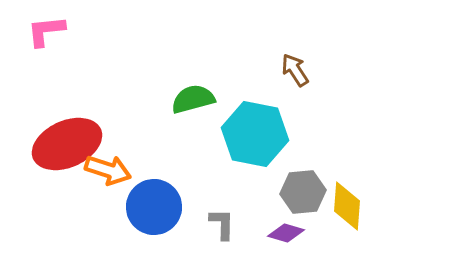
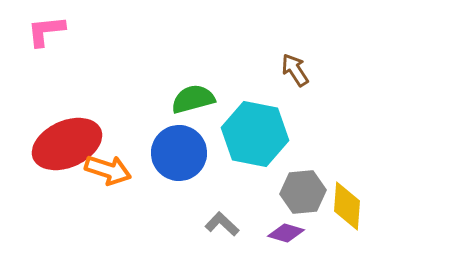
blue circle: moved 25 px right, 54 px up
gray L-shape: rotated 48 degrees counterclockwise
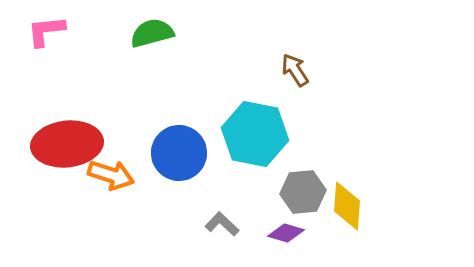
green semicircle: moved 41 px left, 66 px up
red ellipse: rotated 18 degrees clockwise
orange arrow: moved 3 px right, 5 px down
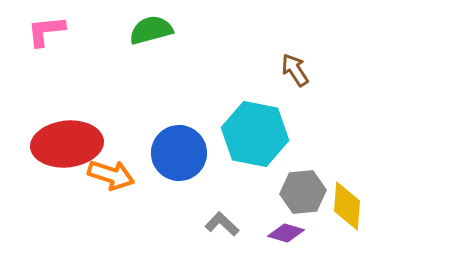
green semicircle: moved 1 px left, 3 px up
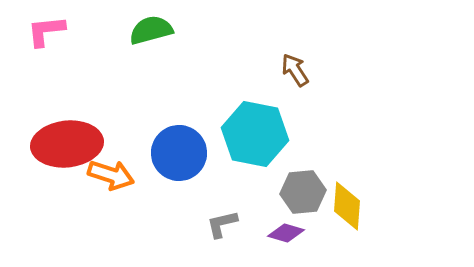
gray L-shape: rotated 56 degrees counterclockwise
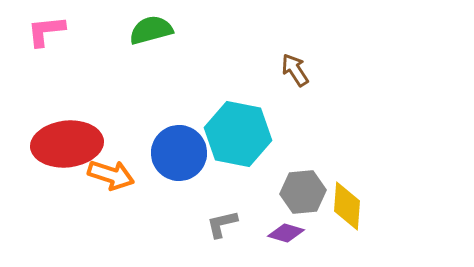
cyan hexagon: moved 17 px left
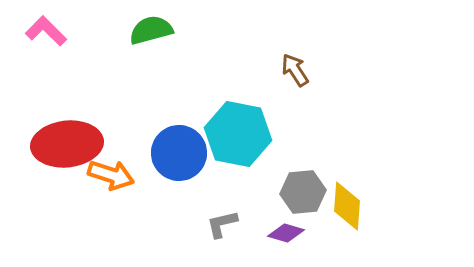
pink L-shape: rotated 51 degrees clockwise
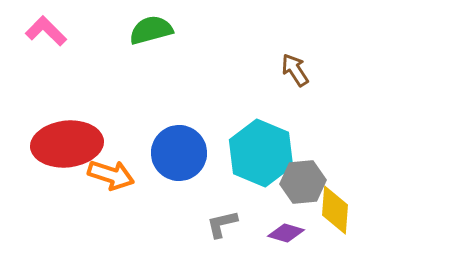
cyan hexagon: moved 23 px right, 19 px down; rotated 12 degrees clockwise
gray hexagon: moved 10 px up
yellow diamond: moved 12 px left, 4 px down
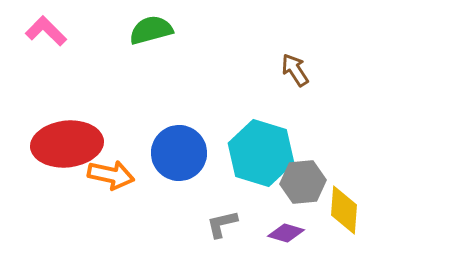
cyan hexagon: rotated 6 degrees counterclockwise
orange arrow: rotated 6 degrees counterclockwise
yellow diamond: moved 9 px right
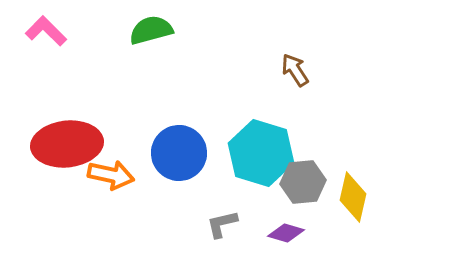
yellow diamond: moved 9 px right, 13 px up; rotated 9 degrees clockwise
